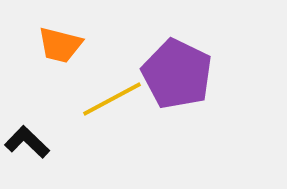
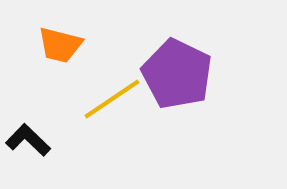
yellow line: rotated 6 degrees counterclockwise
black L-shape: moved 1 px right, 2 px up
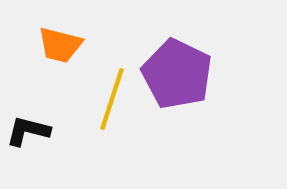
yellow line: rotated 38 degrees counterclockwise
black L-shape: moved 9 px up; rotated 30 degrees counterclockwise
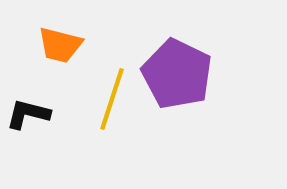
black L-shape: moved 17 px up
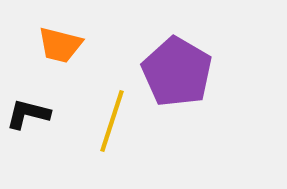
purple pentagon: moved 2 px up; rotated 4 degrees clockwise
yellow line: moved 22 px down
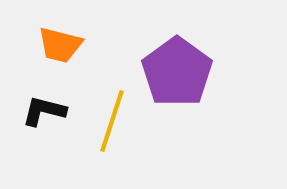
purple pentagon: rotated 6 degrees clockwise
black L-shape: moved 16 px right, 3 px up
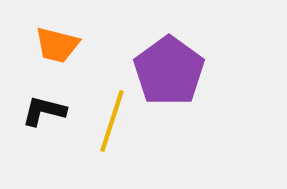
orange trapezoid: moved 3 px left
purple pentagon: moved 8 px left, 1 px up
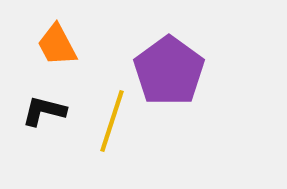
orange trapezoid: rotated 48 degrees clockwise
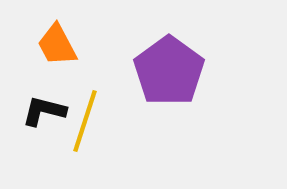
yellow line: moved 27 px left
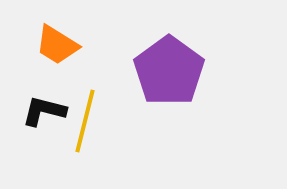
orange trapezoid: rotated 30 degrees counterclockwise
yellow line: rotated 4 degrees counterclockwise
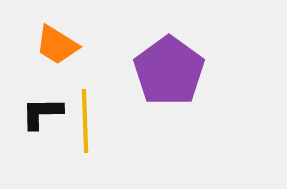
black L-shape: moved 2 px left, 2 px down; rotated 15 degrees counterclockwise
yellow line: rotated 16 degrees counterclockwise
